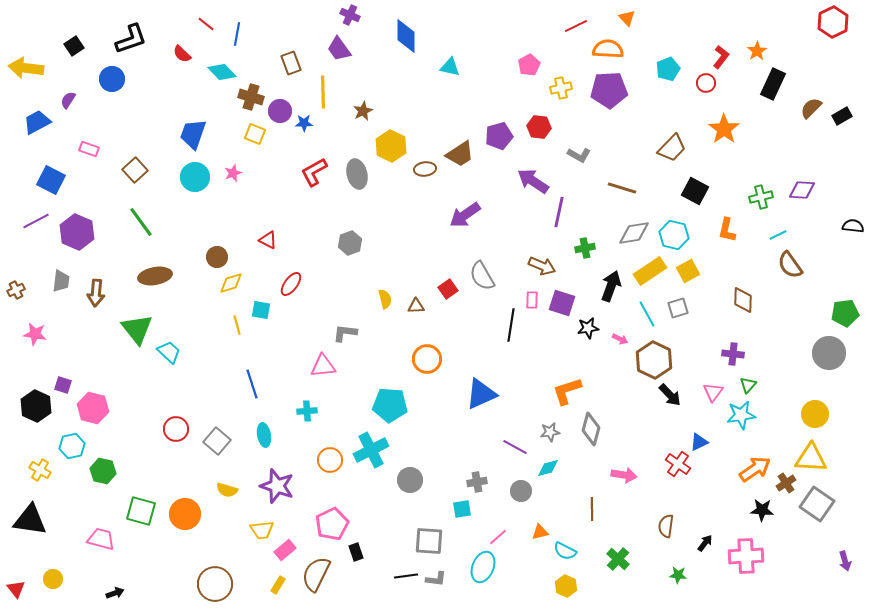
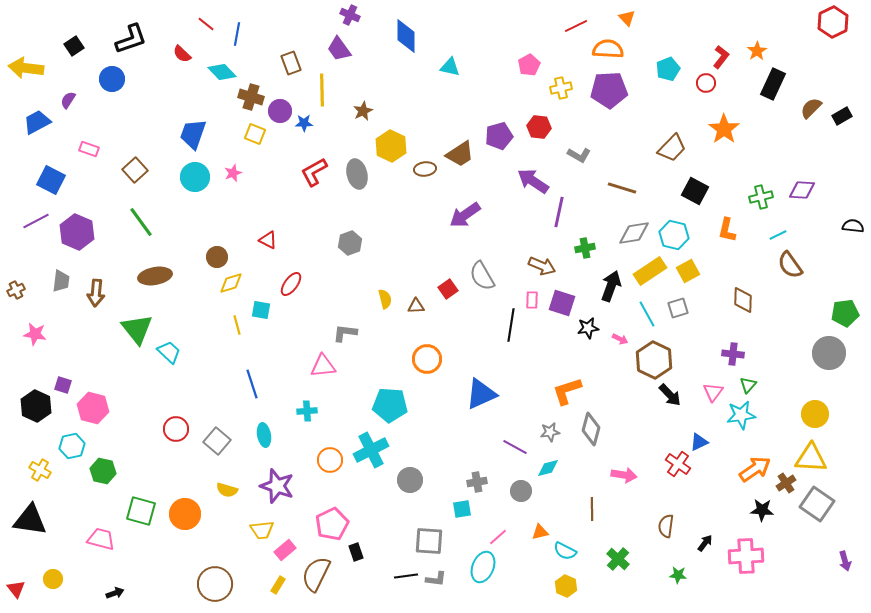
yellow line at (323, 92): moved 1 px left, 2 px up
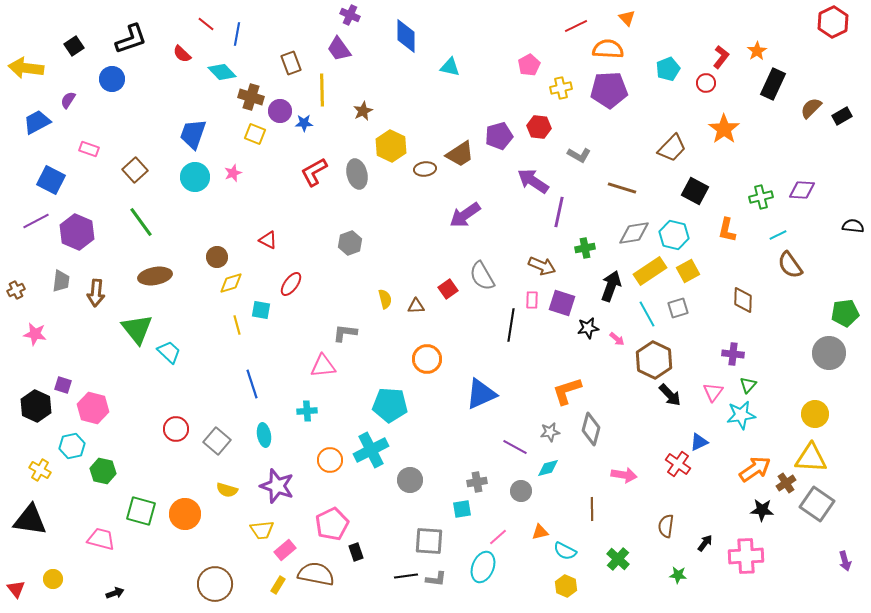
pink arrow at (620, 339): moved 3 px left; rotated 14 degrees clockwise
brown semicircle at (316, 574): rotated 75 degrees clockwise
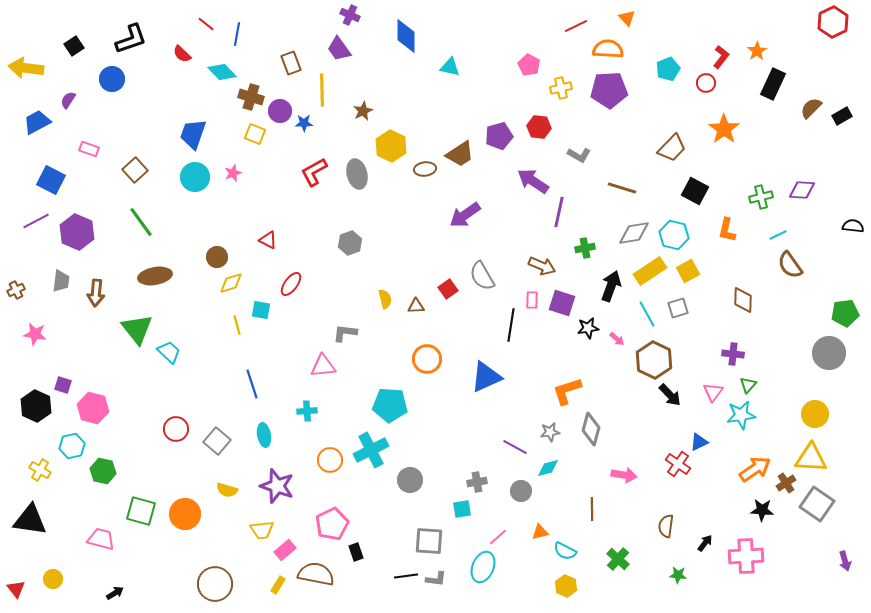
pink pentagon at (529, 65): rotated 15 degrees counterclockwise
blue triangle at (481, 394): moved 5 px right, 17 px up
black arrow at (115, 593): rotated 12 degrees counterclockwise
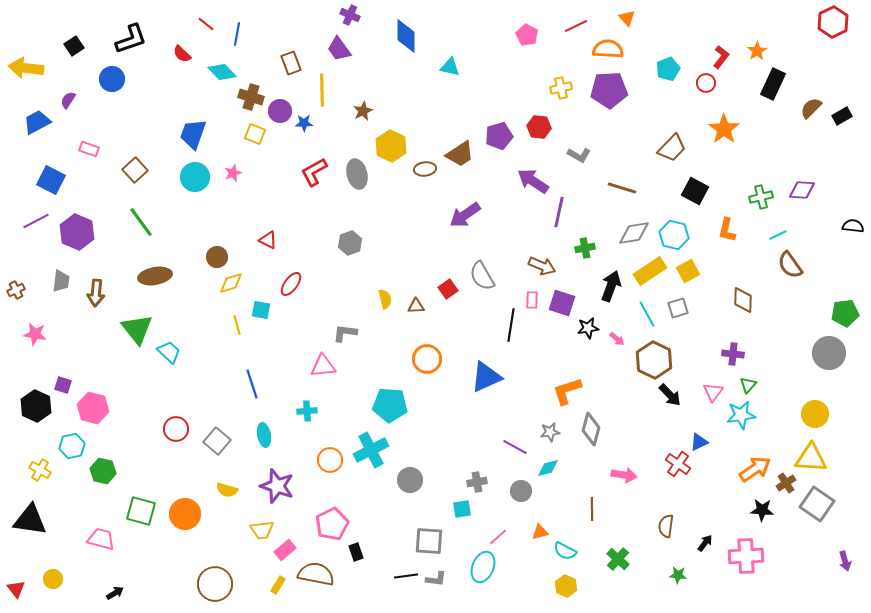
pink pentagon at (529, 65): moved 2 px left, 30 px up
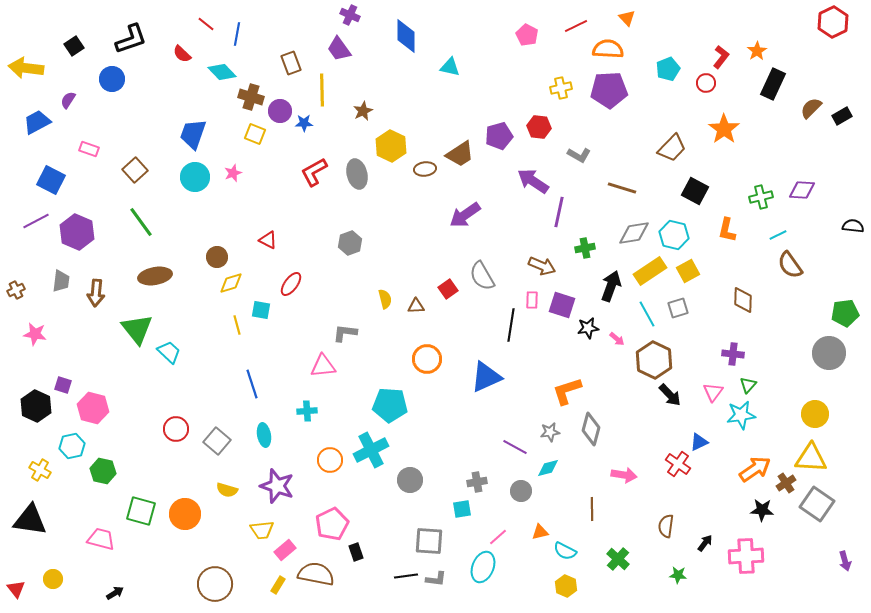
purple square at (562, 303): moved 2 px down
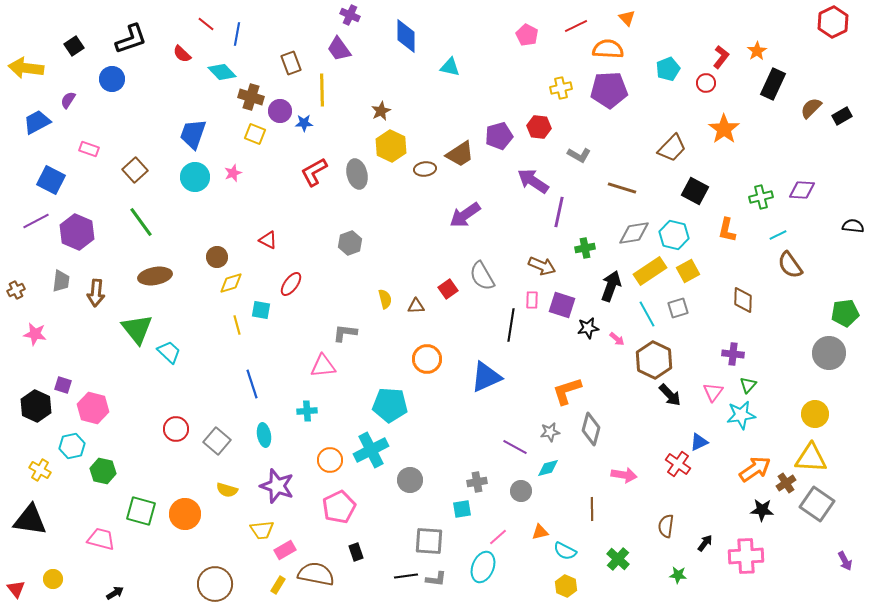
brown star at (363, 111): moved 18 px right
pink pentagon at (332, 524): moved 7 px right, 17 px up
pink rectangle at (285, 550): rotated 10 degrees clockwise
purple arrow at (845, 561): rotated 12 degrees counterclockwise
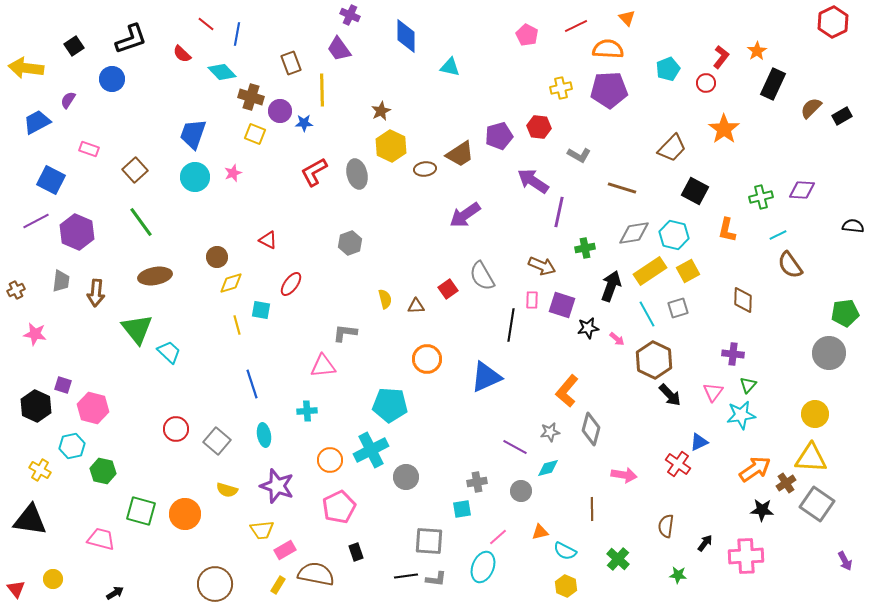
orange L-shape at (567, 391): rotated 32 degrees counterclockwise
gray circle at (410, 480): moved 4 px left, 3 px up
